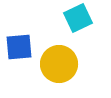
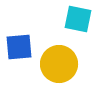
cyan square: moved 1 px down; rotated 36 degrees clockwise
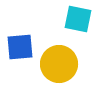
blue square: moved 1 px right
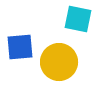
yellow circle: moved 2 px up
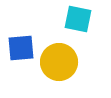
blue square: moved 1 px right, 1 px down
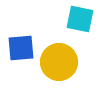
cyan square: moved 2 px right
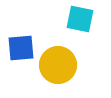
yellow circle: moved 1 px left, 3 px down
